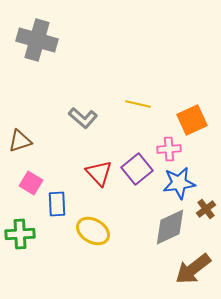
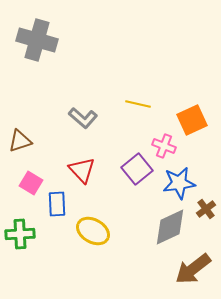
pink cross: moved 5 px left, 3 px up; rotated 25 degrees clockwise
red triangle: moved 17 px left, 3 px up
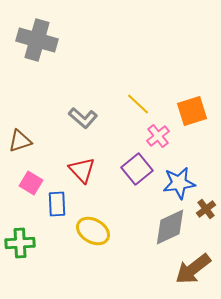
yellow line: rotated 30 degrees clockwise
orange square: moved 9 px up; rotated 8 degrees clockwise
pink cross: moved 6 px left, 10 px up; rotated 30 degrees clockwise
green cross: moved 9 px down
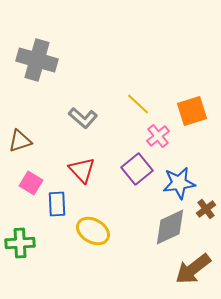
gray cross: moved 20 px down
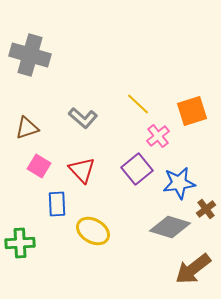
gray cross: moved 7 px left, 5 px up
brown triangle: moved 7 px right, 13 px up
pink square: moved 8 px right, 17 px up
gray diamond: rotated 42 degrees clockwise
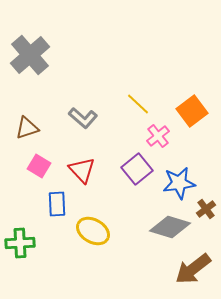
gray cross: rotated 33 degrees clockwise
orange square: rotated 20 degrees counterclockwise
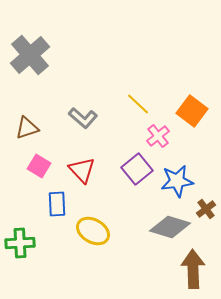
orange square: rotated 16 degrees counterclockwise
blue star: moved 2 px left, 2 px up
brown arrow: rotated 126 degrees clockwise
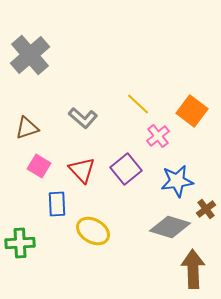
purple square: moved 11 px left
